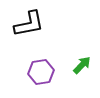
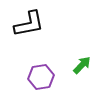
purple hexagon: moved 5 px down
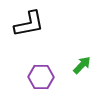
purple hexagon: rotated 10 degrees clockwise
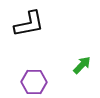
purple hexagon: moved 7 px left, 5 px down
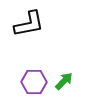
green arrow: moved 18 px left, 16 px down
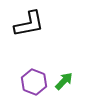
purple hexagon: rotated 20 degrees clockwise
